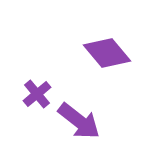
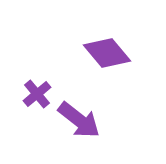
purple arrow: moved 1 px up
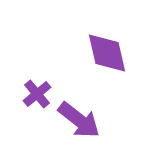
purple diamond: rotated 27 degrees clockwise
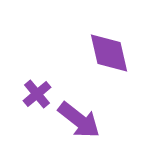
purple diamond: moved 2 px right
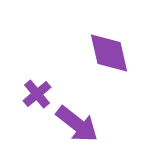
purple arrow: moved 2 px left, 4 px down
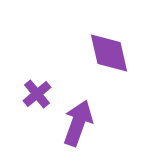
purple arrow: moved 1 px right, 1 px up; rotated 108 degrees counterclockwise
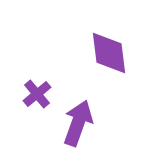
purple diamond: rotated 6 degrees clockwise
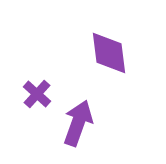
purple cross: rotated 8 degrees counterclockwise
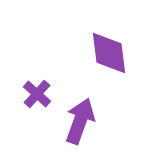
purple arrow: moved 2 px right, 2 px up
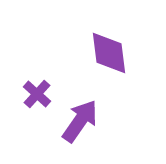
purple arrow: rotated 15 degrees clockwise
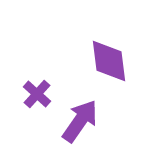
purple diamond: moved 8 px down
